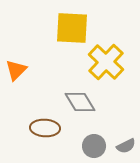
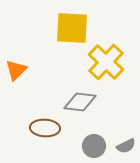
gray diamond: rotated 52 degrees counterclockwise
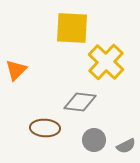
gray circle: moved 6 px up
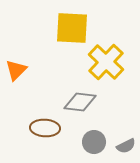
gray circle: moved 2 px down
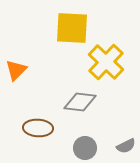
brown ellipse: moved 7 px left
gray circle: moved 9 px left, 6 px down
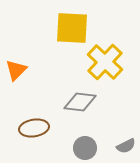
yellow cross: moved 1 px left
brown ellipse: moved 4 px left; rotated 12 degrees counterclockwise
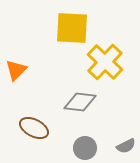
brown ellipse: rotated 36 degrees clockwise
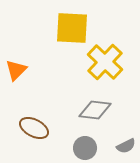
gray diamond: moved 15 px right, 8 px down
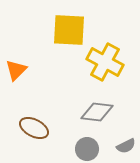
yellow square: moved 3 px left, 2 px down
yellow cross: rotated 15 degrees counterclockwise
gray diamond: moved 2 px right, 2 px down
gray circle: moved 2 px right, 1 px down
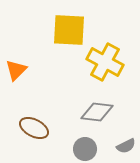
gray circle: moved 2 px left
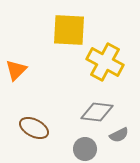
gray semicircle: moved 7 px left, 11 px up
